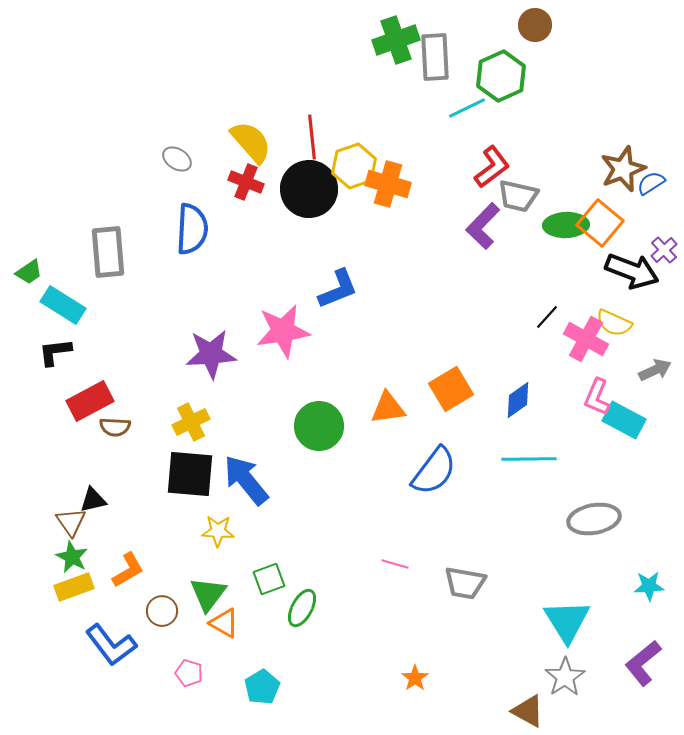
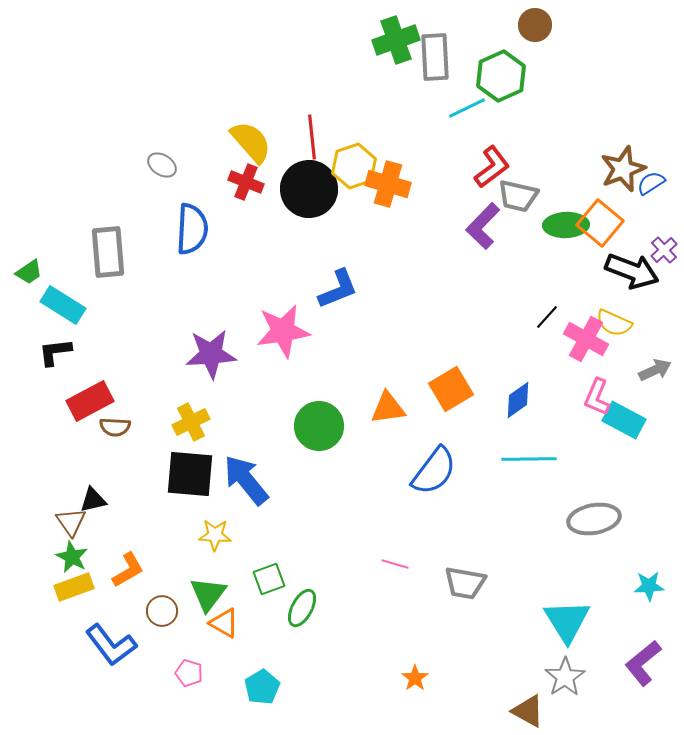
gray ellipse at (177, 159): moved 15 px left, 6 px down
yellow star at (218, 531): moved 3 px left, 4 px down
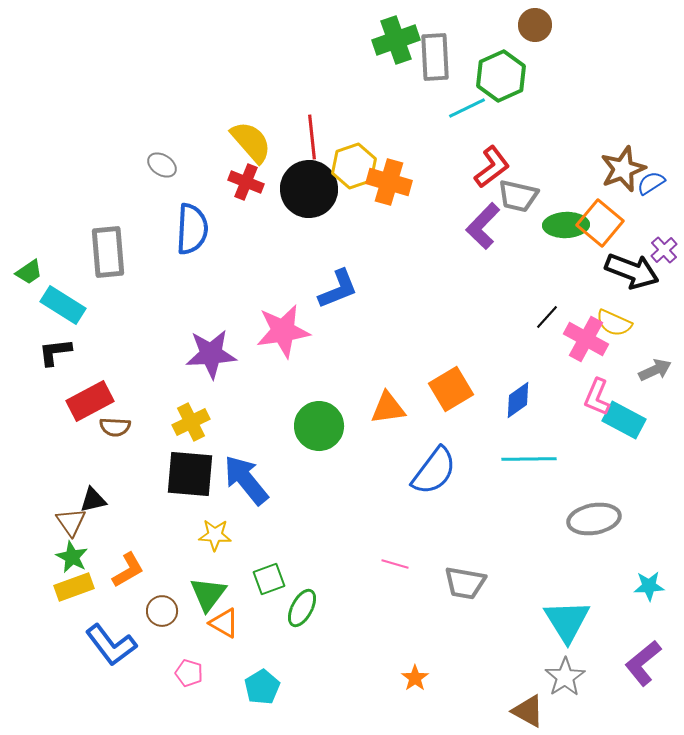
orange cross at (388, 184): moved 1 px right, 2 px up
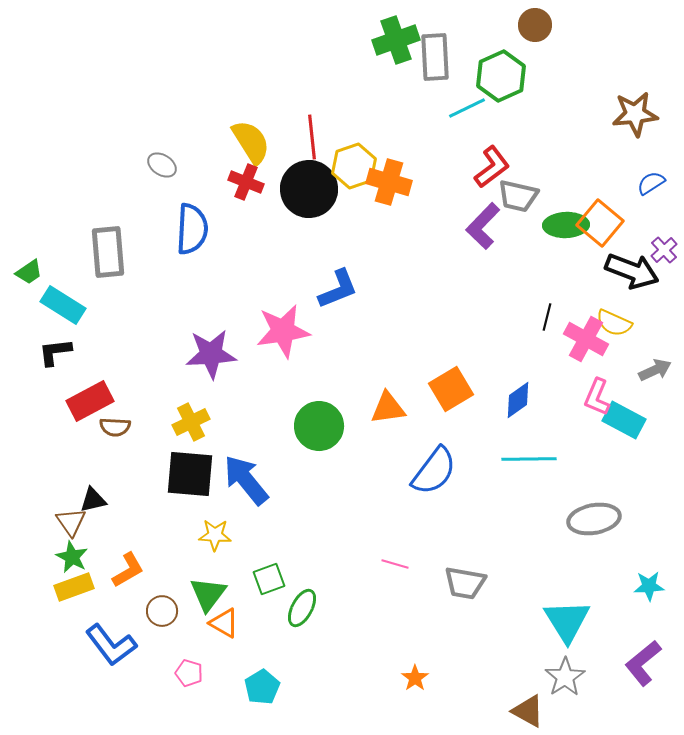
yellow semicircle at (251, 142): rotated 9 degrees clockwise
brown star at (623, 169): moved 12 px right, 55 px up; rotated 15 degrees clockwise
black line at (547, 317): rotated 28 degrees counterclockwise
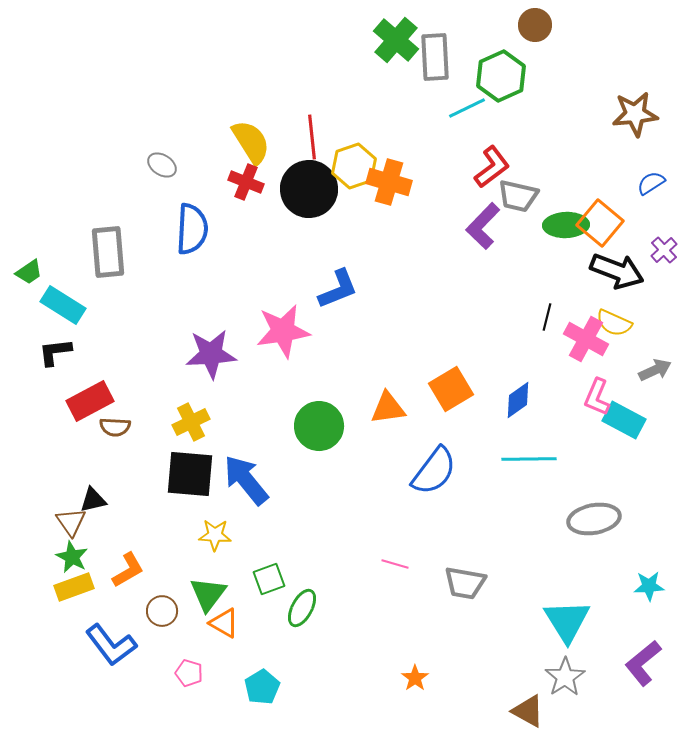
green cross at (396, 40): rotated 30 degrees counterclockwise
black arrow at (632, 271): moved 15 px left
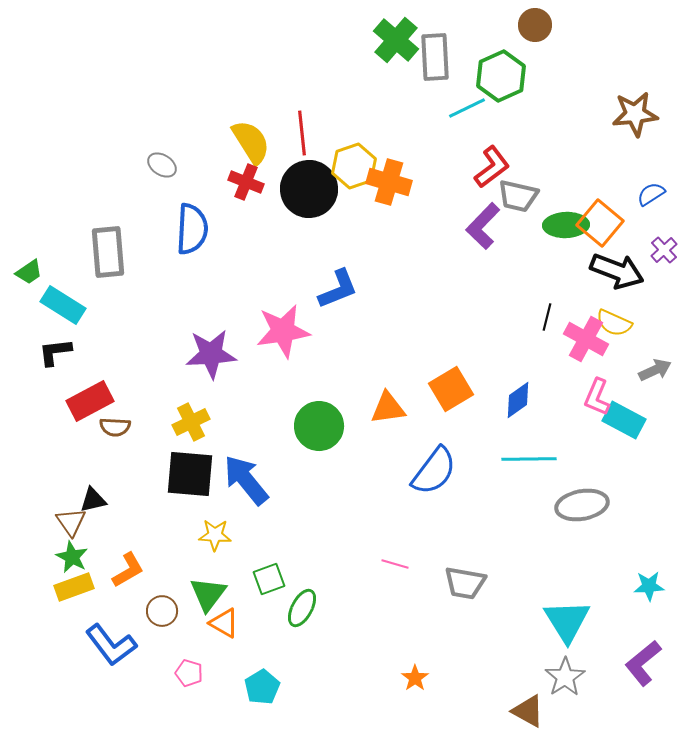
red line at (312, 137): moved 10 px left, 4 px up
blue semicircle at (651, 183): moved 11 px down
gray ellipse at (594, 519): moved 12 px left, 14 px up
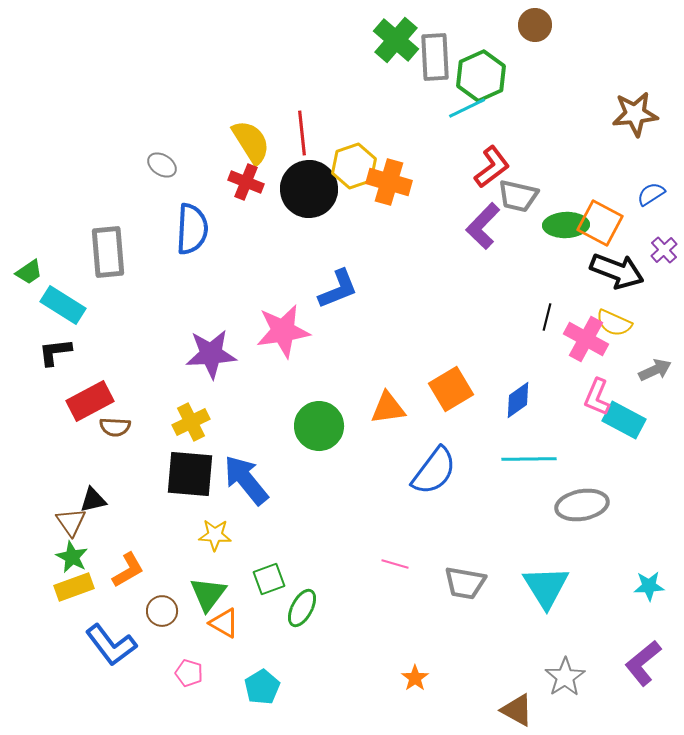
green hexagon at (501, 76): moved 20 px left
orange square at (600, 223): rotated 12 degrees counterclockwise
cyan triangle at (567, 621): moved 21 px left, 34 px up
brown triangle at (528, 711): moved 11 px left, 1 px up
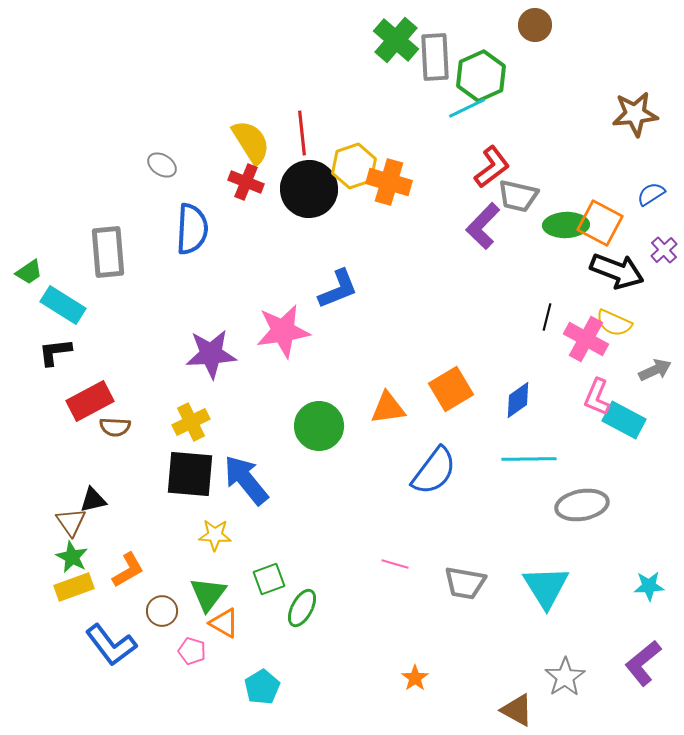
pink pentagon at (189, 673): moved 3 px right, 22 px up
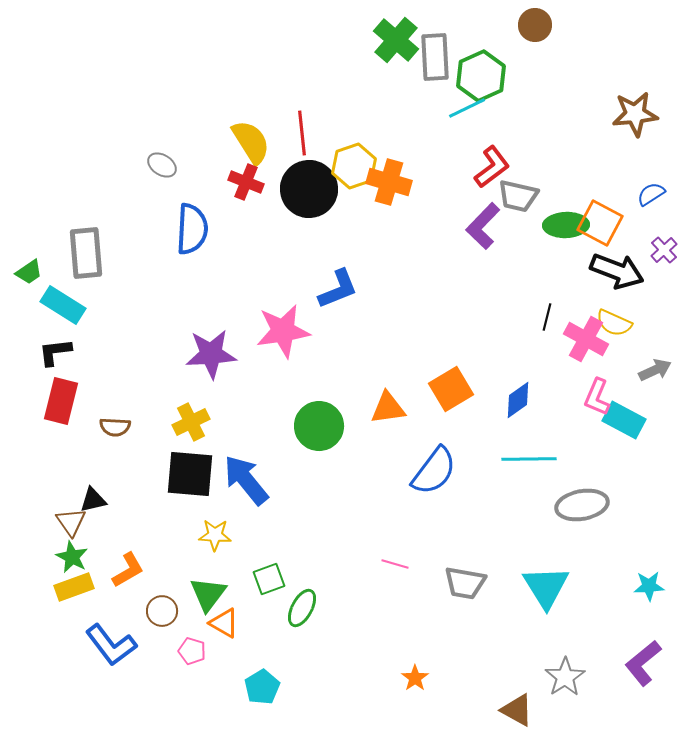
gray rectangle at (108, 252): moved 22 px left, 1 px down
red rectangle at (90, 401): moved 29 px left; rotated 48 degrees counterclockwise
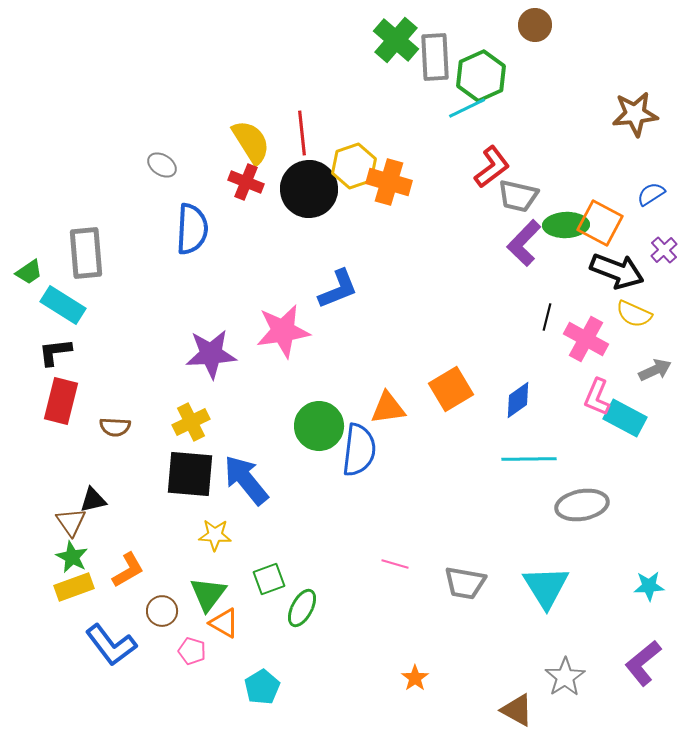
purple L-shape at (483, 226): moved 41 px right, 17 px down
yellow semicircle at (614, 323): moved 20 px right, 9 px up
cyan rectangle at (624, 420): moved 1 px right, 2 px up
blue semicircle at (434, 471): moved 75 px left, 21 px up; rotated 30 degrees counterclockwise
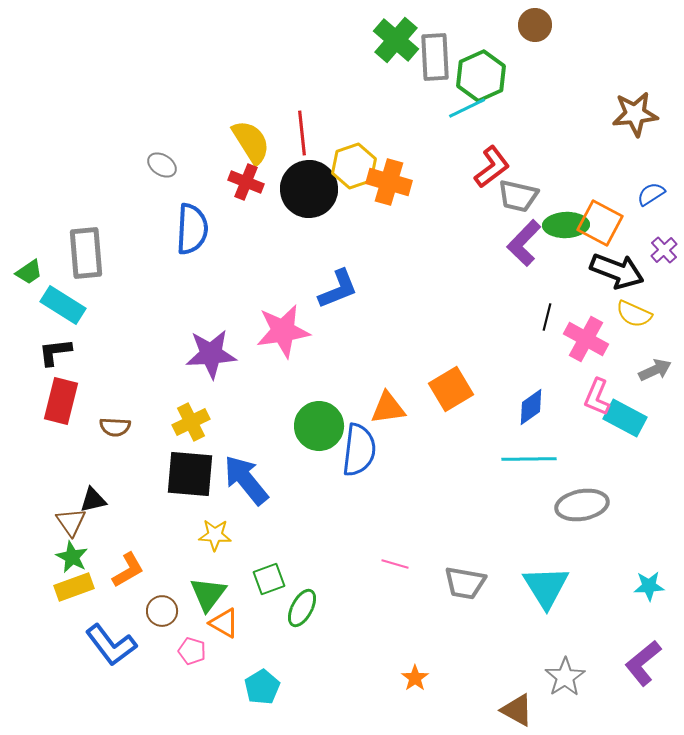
blue diamond at (518, 400): moved 13 px right, 7 px down
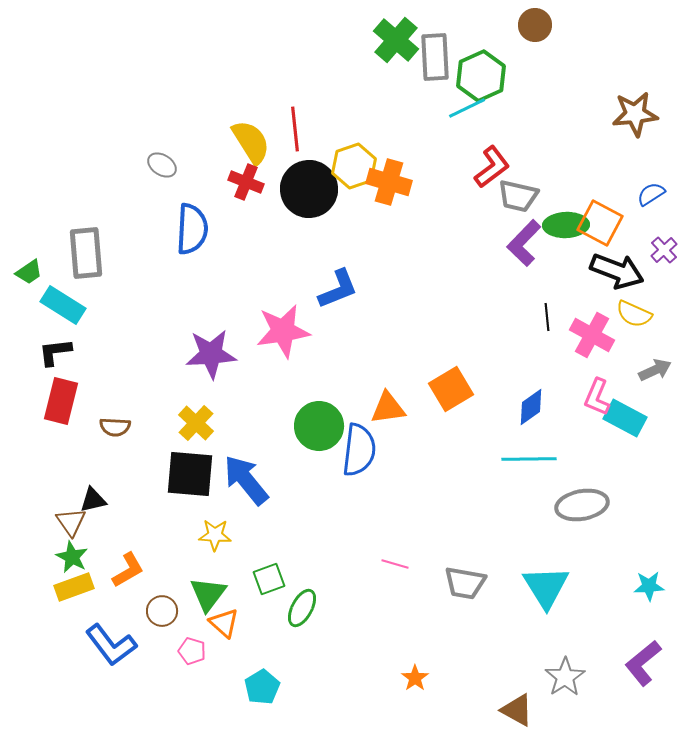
red line at (302, 133): moved 7 px left, 4 px up
black line at (547, 317): rotated 20 degrees counterclockwise
pink cross at (586, 339): moved 6 px right, 4 px up
yellow cross at (191, 422): moved 5 px right, 1 px down; rotated 21 degrees counterclockwise
orange triangle at (224, 623): rotated 12 degrees clockwise
